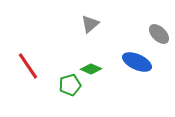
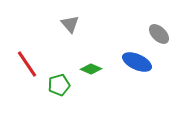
gray triangle: moved 20 px left; rotated 30 degrees counterclockwise
red line: moved 1 px left, 2 px up
green pentagon: moved 11 px left
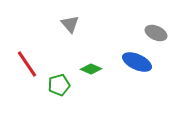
gray ellipse: moved 3 px left, 1 px up; rotated 20 degrees counterclockwise
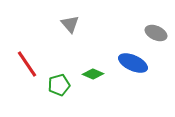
blue ellipse: moved 4 px left, 1 px down
green diamond: moved 2 px right, 5 px down
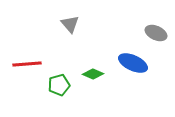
red line: rotated 60 degrees counterclockwise
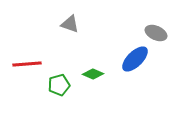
gray triangle: rotated 30 degrees counterclockwise
blue ellipse: moved 2 px right, 4 px up; rotated 68 degrees counterclockwise
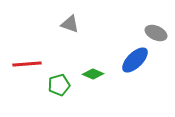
blue ellipse: moved 1 px down
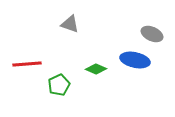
gray ellipse: moved 4 px left, 1 px down
blue ellipse: rotated 56 degrees clockwise
green diamond: moved 3 px right, 5 px up
green pentagon: rotated 10 degrees counterclockwise
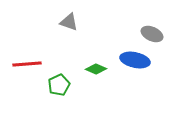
gray triangle: moved 1 px left, 2 px up
